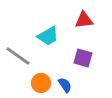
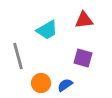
cyan trapezoid: moved 1 px left, 6 px up
gray line: rotated 40 degrees clockwise
blue semicircle: rotated 91 degrees counterclockwise
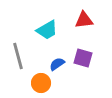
blue semicircle: moved 8 px left, 21 px up
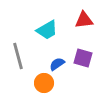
orange circle: moved 3 px right
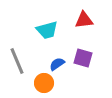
cyan trapezoid: rotated 15 degrees clockwise
gray line: moved 1 px left, 5 px down; rotated 8 degrees counterclockwise
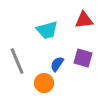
blue semicircle: rotated 21 degrees counterclockwise
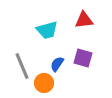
gray line: moved 5 px right, 5 px down
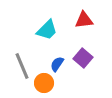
cyan trapezoid: rotated 30 degrees counterclockwise
purple square: rotated 24 degrees clockwise
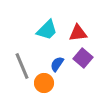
red triangle: moved 6 px left, 13 px down
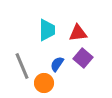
cyan trapezoid: rotated 45 degrees counterclockwise
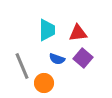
blue semicircle: moved 5 px up; rotated 105 degrees counterclockwise
